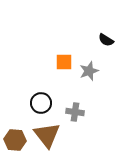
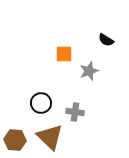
orange square: moved 8 px up
brown triangle: moved 3 px right, 2 px down; rotated 8 degrees counterclockwise
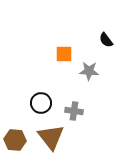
black semicircle: rotated 21 degrees clockwise
gray star: rotated 24 degrees clockwise
gray cross: moved 1 px left, 1 px up
brown triangle: moved 1 px right; rotated 8 degrees clockwise
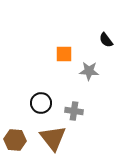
brown triangle: moved 2 px right, 1 px down
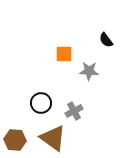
gray cross: rotated 36 degrees counterclockwise
brown triangle: rotated 16 degrees counterclockwise
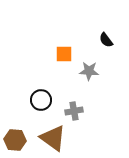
black circle: moved 3 px up
gray cross: rotated 18 degrees clockwise
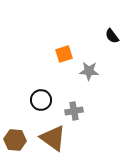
black semicircle: moved 6 px right, 4 px up
orange square: rotated 18 degrees counterclockwise
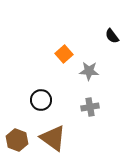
orange square: rotated 24 degrees counterclockwise
gray cross: moved 16 px right, 4 px up
brown hexagon: moved 2 px right; rotated 15 degrees clockwise
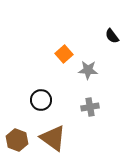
gray star: moved 1 px left, 1 px up
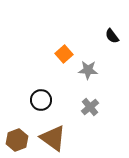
gray cross: rotated 30 degrees counterclockwise
brown hexagon: rotated 20 degrees clockwise
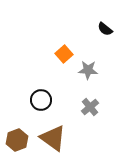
black semicircle: moved 7 px left, 7 px up; rotated 14 degrees counterclockwise
